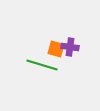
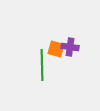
green line: rotated 72 degrees clockwise
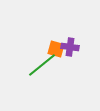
green line: rotated 52 degrees clockwise
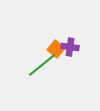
orange square: rotated 24 degrees clockwise
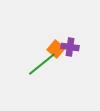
green line: moved 1 px up
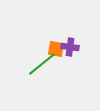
orange square: rotated 30 degrees counterclockwise
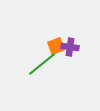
orange square: moved 3 px up; rotated 30 degrees counterclockwise
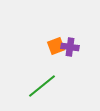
green line: moved 22 px down
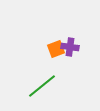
orange square: moved 3 px down
